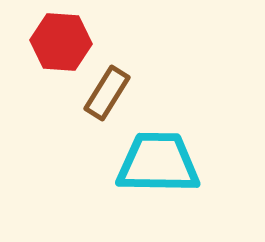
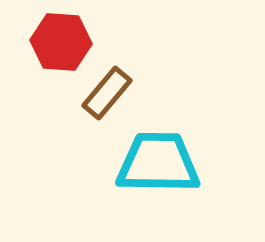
brown rectangle: rotated 8 degrees clockwise
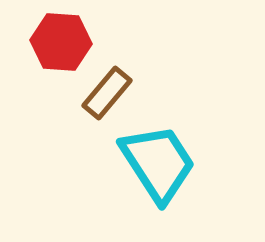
cyan trapezoid: rotated 56 degrees clockwise
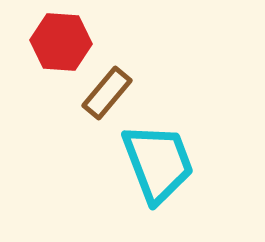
cyan trapezoid: rotated 12 degrees clockwise
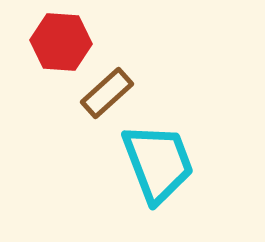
brown rectangle: rotated 8 degrees clockwise
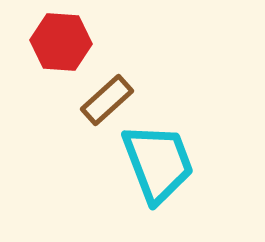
brown rectangle: moved 7 px down
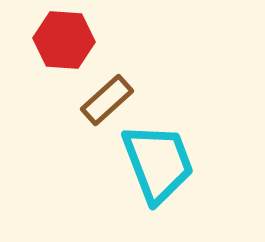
red hexagon: moved 3 px right, 2 px up
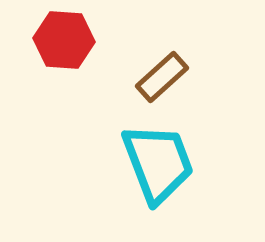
brown rectangle: moved 55 px right, 23 px up
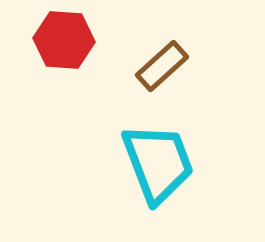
brown rectangle: moved 11 px up
